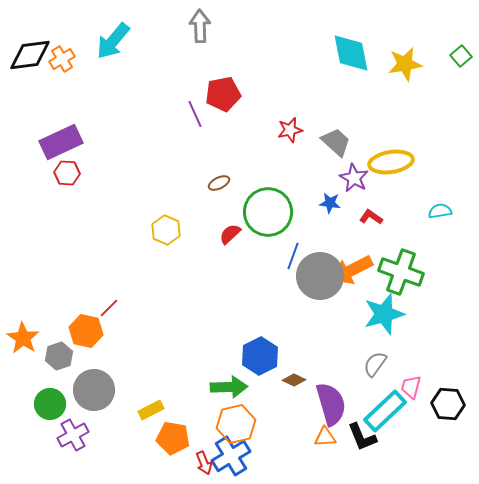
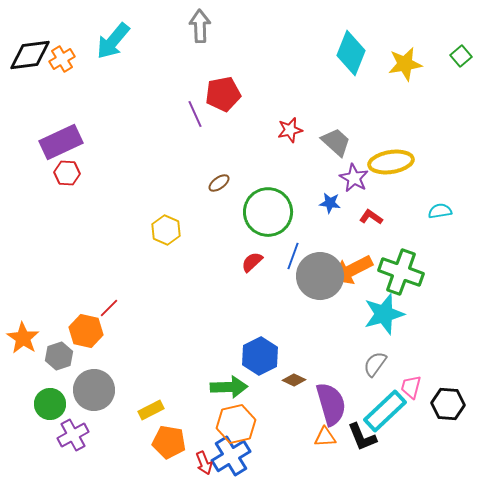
cyan diamond at (351, 53): rotated 33 degrees clockwise
brown ellipse at (219, 183): rotated 10 degrees counterclockwise
red semicircle at (230, 234): moved 22 px right, 28 px down
orange pentagon at (173, 438): moved 4 px left, 4 px down
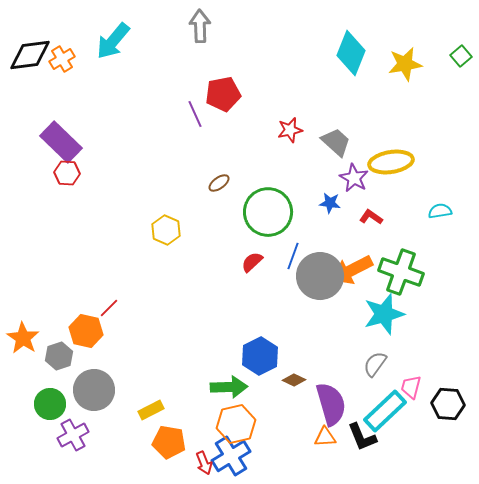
purple rectangle at (61, 142): rotated 69 degrees clockwise
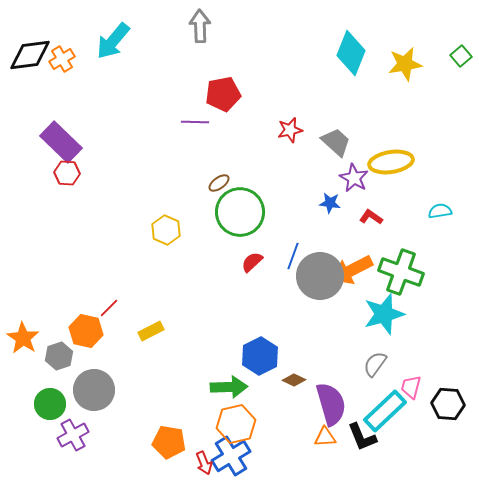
purple line at (195, 114): moved 8 px down; rotated 64 degrees counterclockwise
green circle at (268, 212): moved 28 px left
yellow rectangle at (151, 410): moved 79 px up
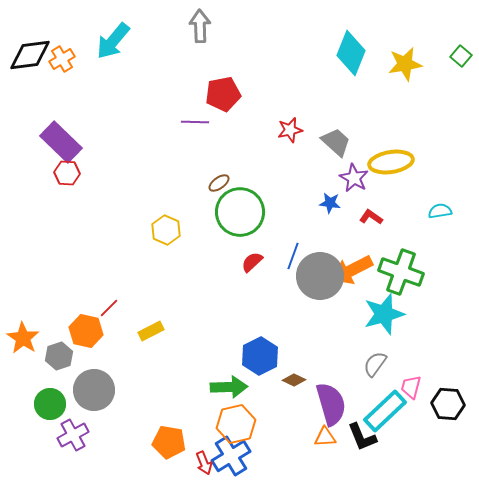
green square at (461, 56): rotated 10 degrees counterclockwise
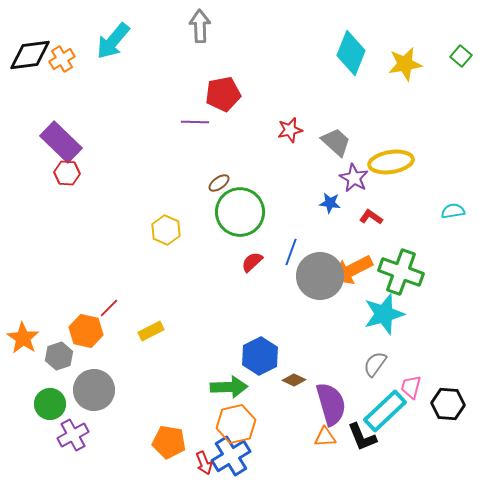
cyan semicircle at (440, 211): moved 13 px right
blue line at (293, 256): moved 2 px left, 4 px up
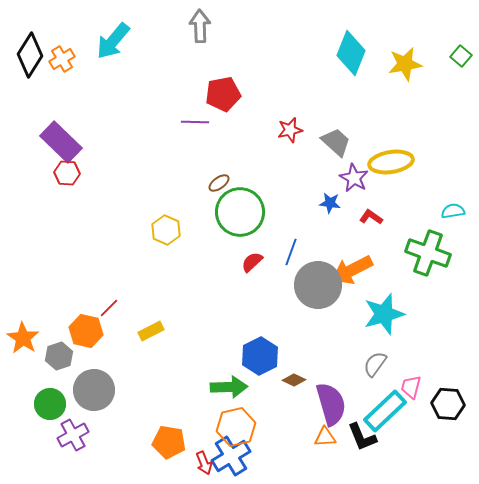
black diamond at (30, 55): rotated 51 degrees counterclockwise
green cross at (401, 272): moved 27 px right, 19 px up
gray circle at (320, 276): moved 2 px left, 9 px down
orange hexagon at (236, 424): moved 3 px down
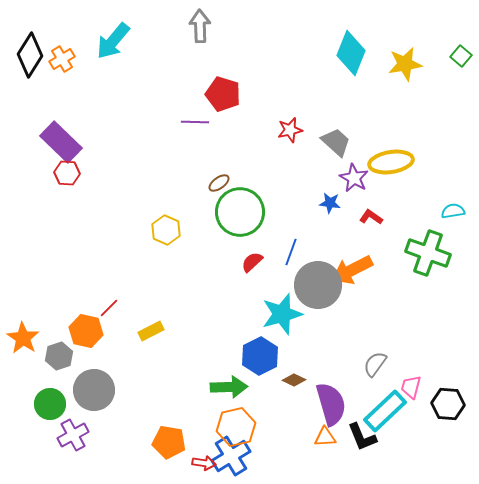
red pentagon at (223, 94): rotated 28 degrees clockwise
cyan star at (384, 314): moved 102 px left
red arrow at (204, 463): rotated 60 degrees counterclockwise
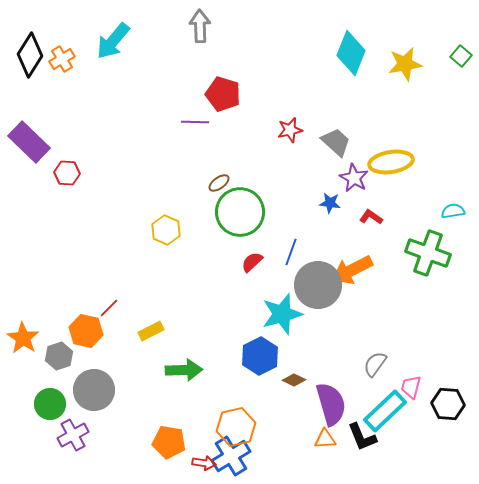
purple rectangle at (61, 142): moved 32 px left
green arrow at (229, 387): moved 45 px left, 17 px up
orange triangle at (325, 437): moved 2 px down
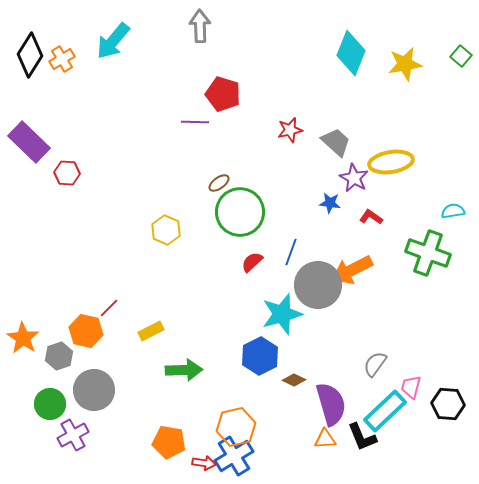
blue cross at (231, 456): moved 3 px right
